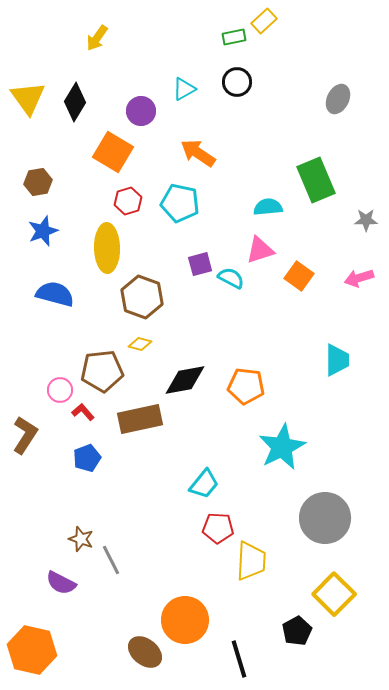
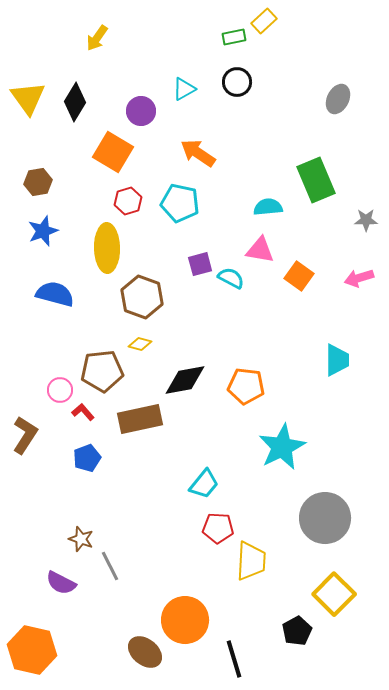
pink triangle at (260, 250): rotated 28 degrees clockwise
gray line at (111, 560): moved 1 px left, 6 px down
black line at (239, 659): moved 5 px left
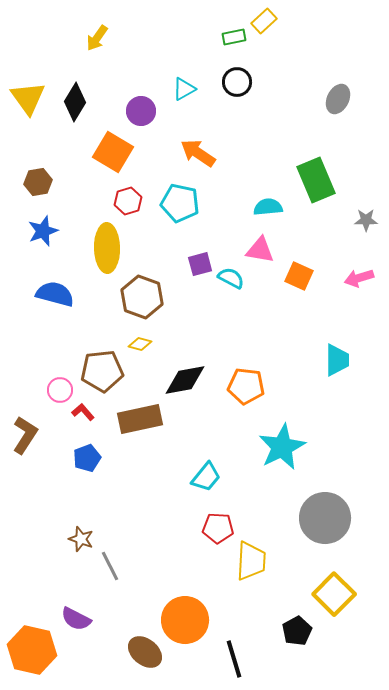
orange square at (299, 276): rotated 12 degrees counterclockwise
cyan trapezoid at (204, 484): moved 2 px right, 7 px up
purple semicircle at (61, 583): moved 15 px right, 36 px down
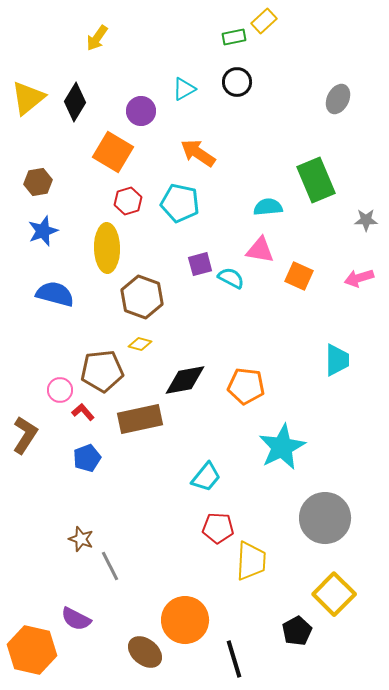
yellow triangle at (28, 98): rotated 27 degrees clockwise
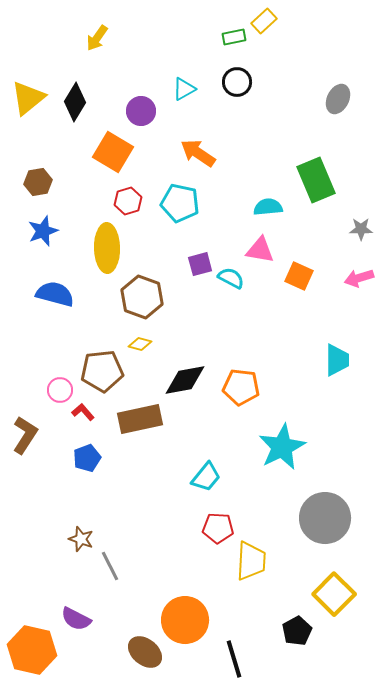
gray star at (366, 220): moved 5 px left, 9 px down
orange pentagon at (246, 386): moved 5 px left, 1 px down
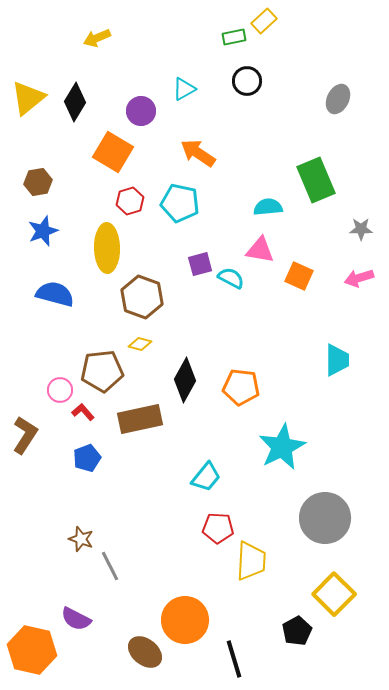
yellow arrow at (97, 38): rotated 32 degrees clockwise
black circle at (237, 82): moved 10 px right, 1 px up
red hexagon at (128, 201): moved 2 px right
black diamond at (185, 380): rotated 51 degrees counterclockwise
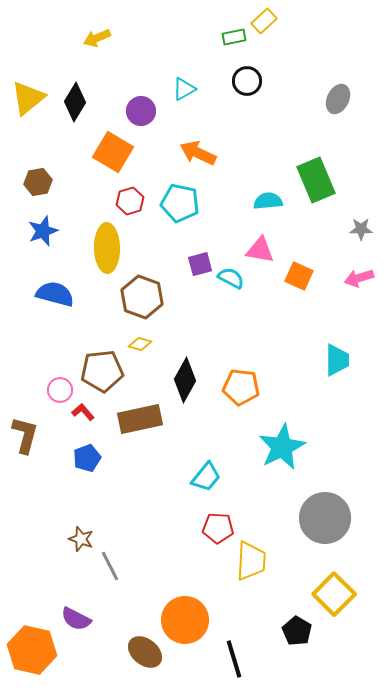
orange arrow at (198, 153): rotated 9 degrees counterclockwise
cyan semicircle at (268, 207): moved 6 px up
brown L-shape at (25, 435): rotated 18 degrees counterclockwise
black pentagon at (297, 631): rotated 12 degrees counterclockwise
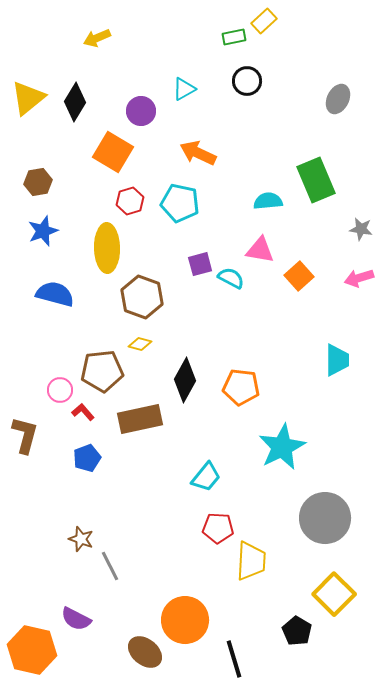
gray star at (361, 229): rotated 10 degrees clockwise
orange square at (299, 276): rotated 24 degrees clockwise
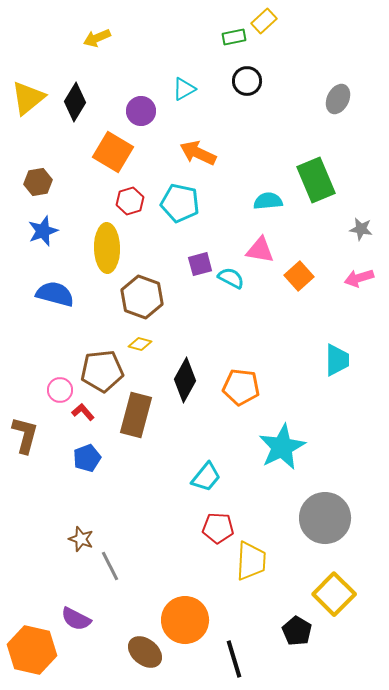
brown rectangle at (140, 419): moved 4 px left, 4 px up; rotated 63 degrees counterclockwise
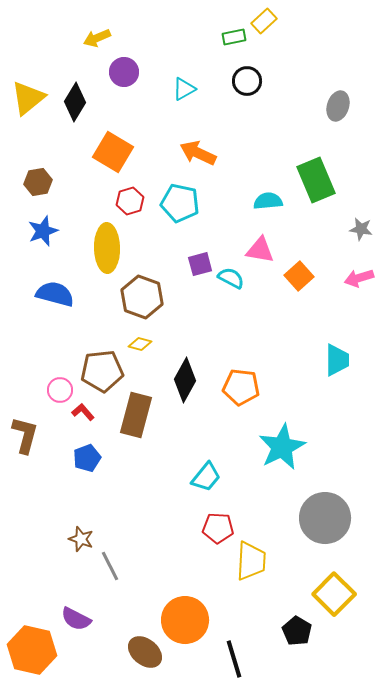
gray ellipse at (338, 99): moved 7 px down; rotated 8 degrees counterclockwise
purple circle at (141, 111): moved 17 px left, 39 px up
